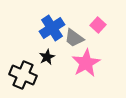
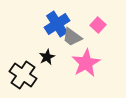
blue cross: moved 5 px right, 4 px up
gray trapezoid: moved 2 px left, 1 px up
black cross: rotated 12 degrees clockwise
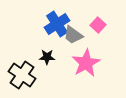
gray trapezoid: moved 1 px right, 2 px up
black star: rotated 28 degrees clockwise
black cross: moved 1 px left
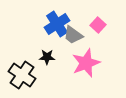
pink star: rotated 8 degrees clockwise
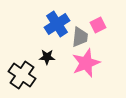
pink square: rotated 21 degrees clockwise
gray trapezoid: moved 7 px right, 2 px down; rotated 120 degrees counterclockwise
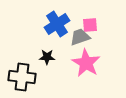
pink square: moved 8 px left; rotated 21 degrees clockwise
gray trapezoid: rotated 115 degrees counterclockwise
pink star: rotated 20 degrees counterclockwise
black cross: moved 2 px down; rotated 28 degrees counterclockwise
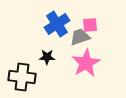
pink star: rotated 12 degrees clockwise
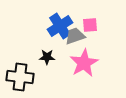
blue cross: moved 3 px right, 2 px down
gray trapezoid: moved 5 px left, 1 px up
pink star: moved 2 px left
black cross: moved 2 px left
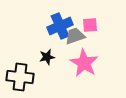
blue cross: rotated 10 degrees clockwise
black star: rotated 14 degrees counterclockwise
pink star: rotated 12 degrees counterclockwise
